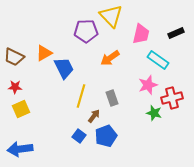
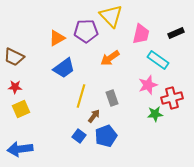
orange triangle: moved 13 px right, 15 px up
blue trapezoid: rotated 80 degrees clockwise
green star: moved 1 px right, 1 px down; rotated 21 degrees counterclockwise
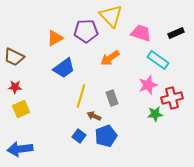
pink trapezoid: moved 1 px up; rotated 85 degrees counterclockwise
orange triangle: moved 2 px left
brown arrow: rotated 104 degrees counterclockwise
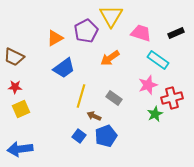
yellow triangle: rotated 15 degrees clockwise
purple pentagon: rotated 25 degrees counterclockwise
gray rectangle: moved 2 px right; rotated 35 degrees counterclockwise
green star: rotated 21 degrees counterclockwise
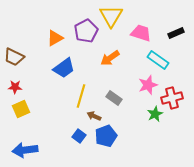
blue arrow: moved 5 px right, 1 px down
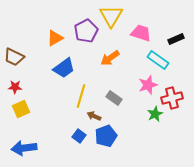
black rectangle: moved 6 px down
blue arrow: moved 1 px left, 2 px up
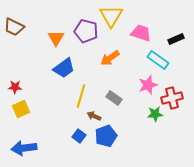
purple pentagon: rotated 30 degrees counterclockwise
orange triangle: moved 1 px right; rotated 30 degrees counterclockwise
brown trapezoid: moved 30 px up
green star: rotated 21 degrees clockwise
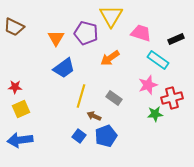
purple pentagon: moved 2 px down
blue arrow: moved 4 px left, 8 px up
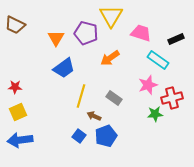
brown trapezoid: moved 1 px right, 2 px up
yellow square: moved 3 px left, 3 px down
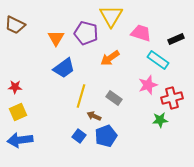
green star: moved 5 px right, 6 px down
